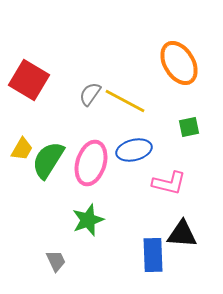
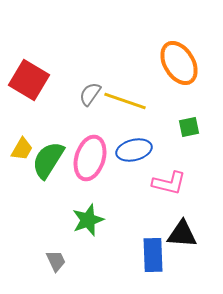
yellow line: rotated 9 degrees counterclockwise
pink ellipse: moved 1 px left, 5 px up
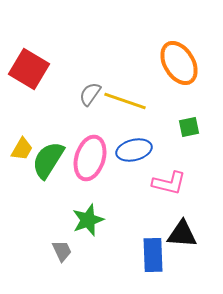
red square: moved 11 px up
gray trapezoid: moved 6 px right, 10 px up
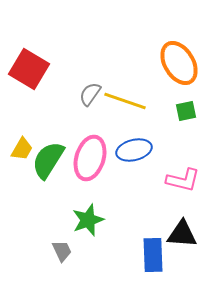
green square: moved 3 px left, 16 px up
pink L-shape: moved 14 px right, 3 px up
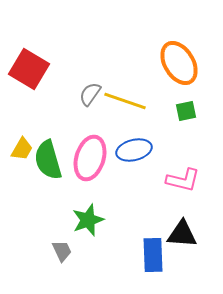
green semicircle: rotated 48 degrees counterclockwise
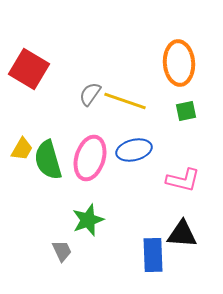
orange ellipse: rotated 27 degrees clockwise
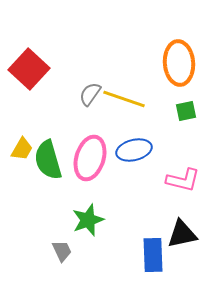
red square: rotated 12 degrees clockwise
yellow line: moved 1 px left, 2 px up
black triangle: rotated 16 degrees counterclockwise
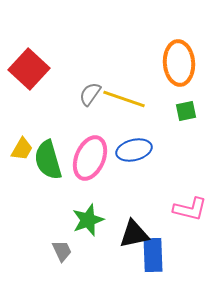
pink ellipse: rotated 6 degrees clockwise
pink L-shape: moved 7 px right, 29 px down
black triangle: moved 48 px left
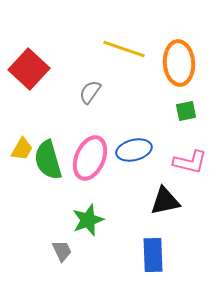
gray semicircle: moved 2 px up
yellow line: moved 50 px up
pink L-shape: moved 47 px up
black triangle: moved 31 px right, 33 px up
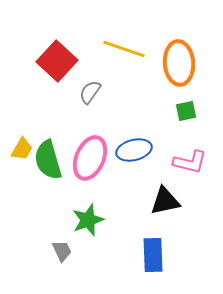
red square: moved 28 px right, 8 px up
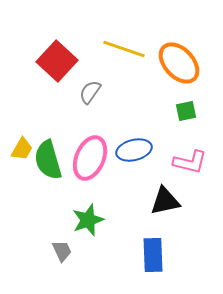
orange ellipse: rotated 39 degrees counterclockwise
